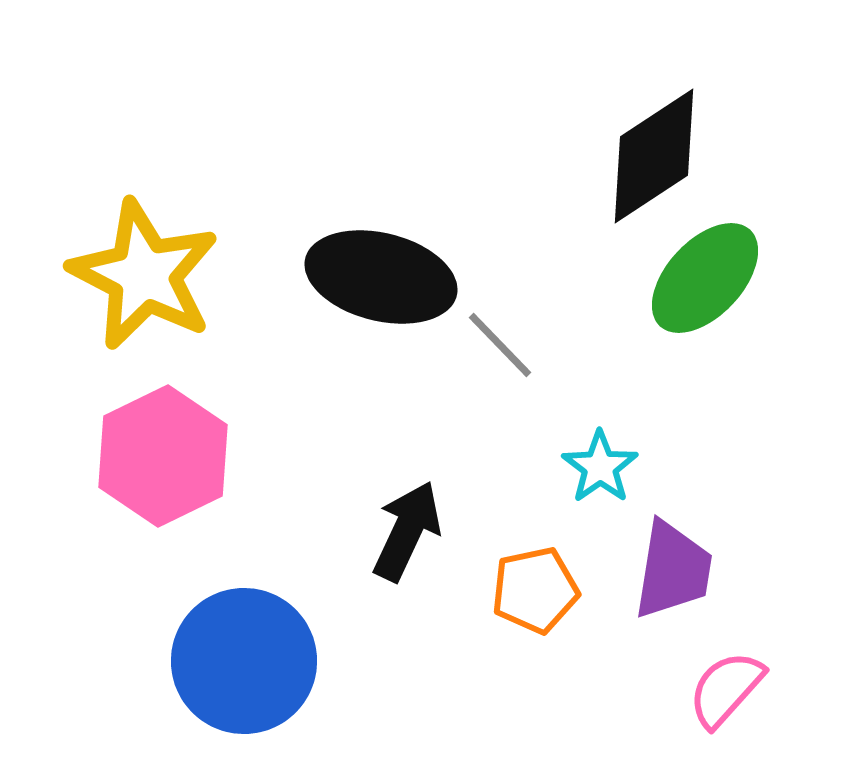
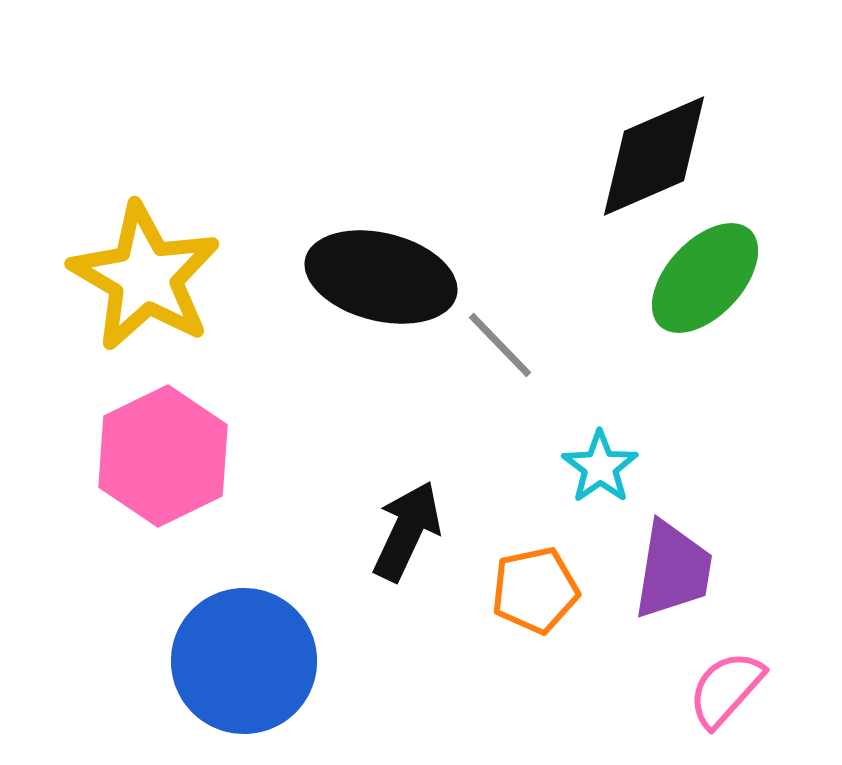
black diamond: rotated 10 degrees clockwise
yellow star: moved 1 px right, 2 px down; rotated 3 degrees clockwise
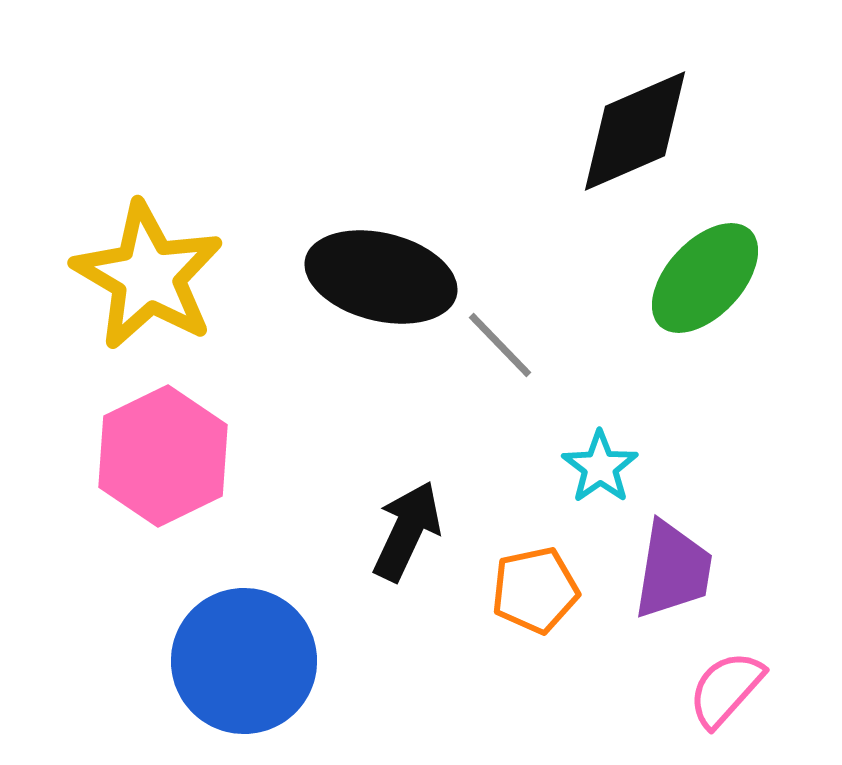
black diamond: moved 19 px left, 25 px up
yellow star: moved 3 px right, 1 px up
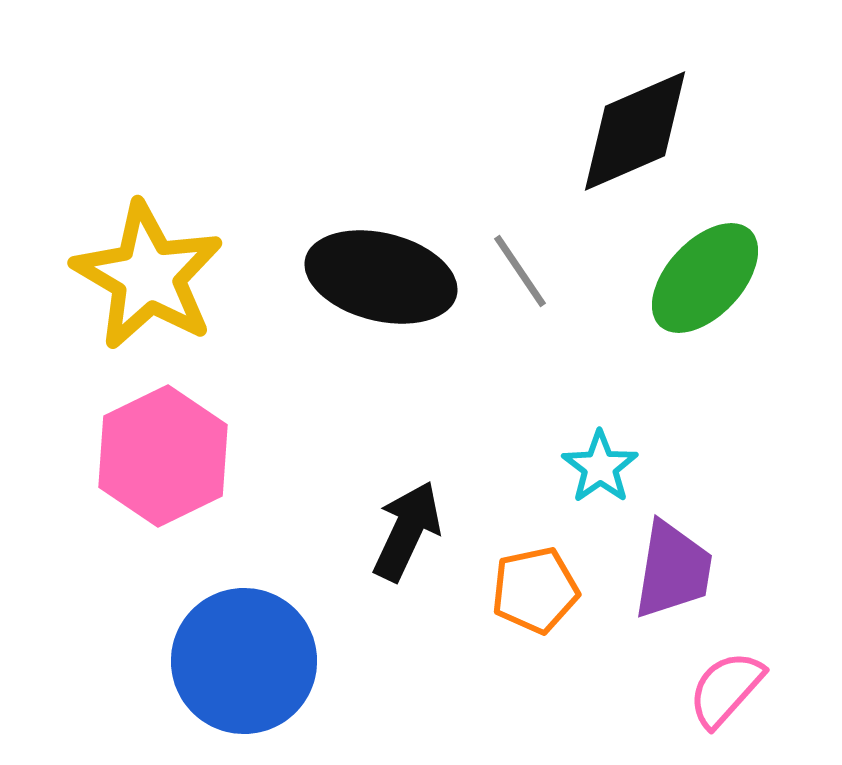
gray line: moved 20 px right, 74 px up; rotated 10 degrees clockwise
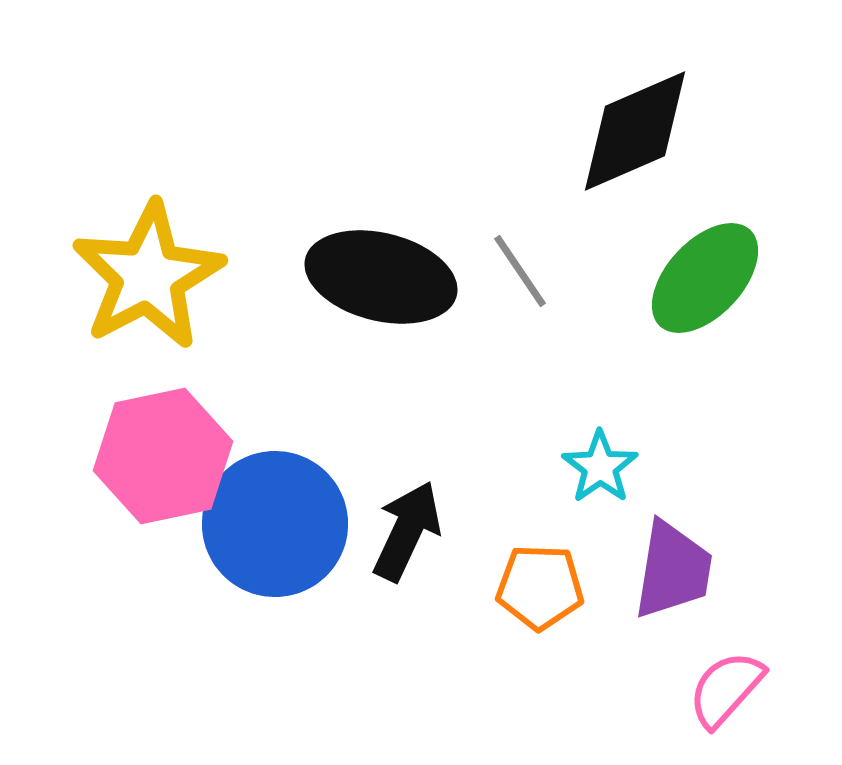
yellow star: rotated 14 degrees clockwise
pink hexagon: rotated 14 degrees clockwise
orange pentagon: moved 5 px right, 3 px up; rotated 14 degrees clockwise
blue circle: moved 31 px right, 137 px up
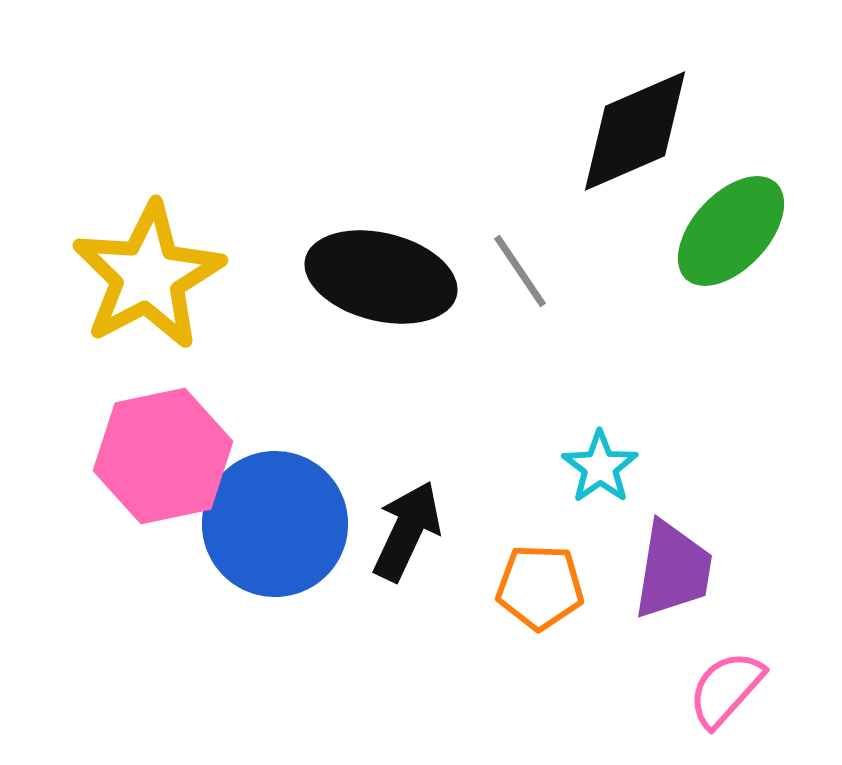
green ellipse: moved 26 px right, 47 px up
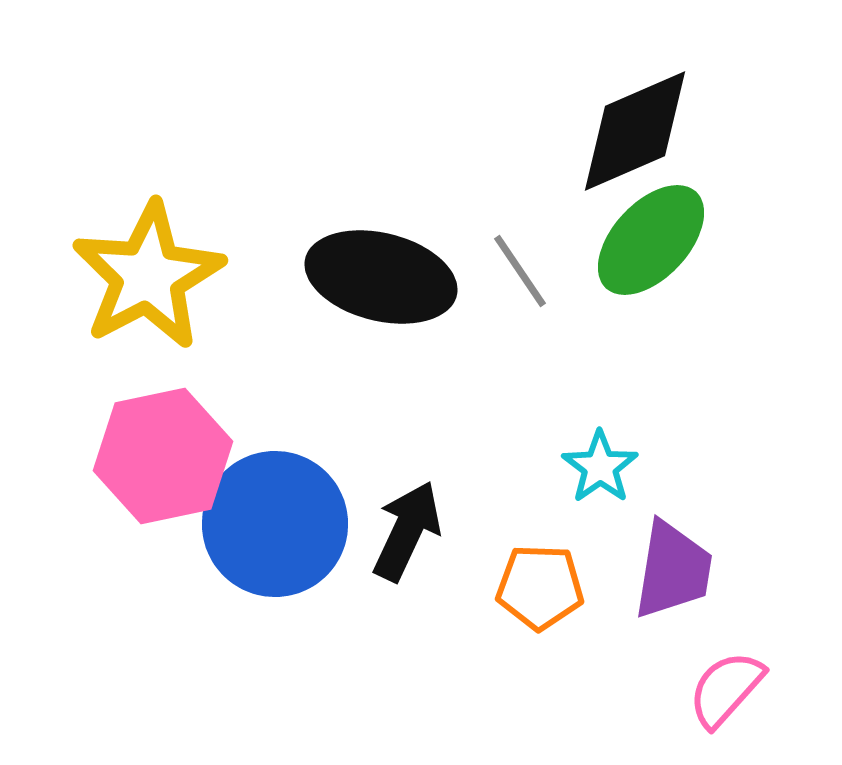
green ellipse: moved 80 px left, 9 px down
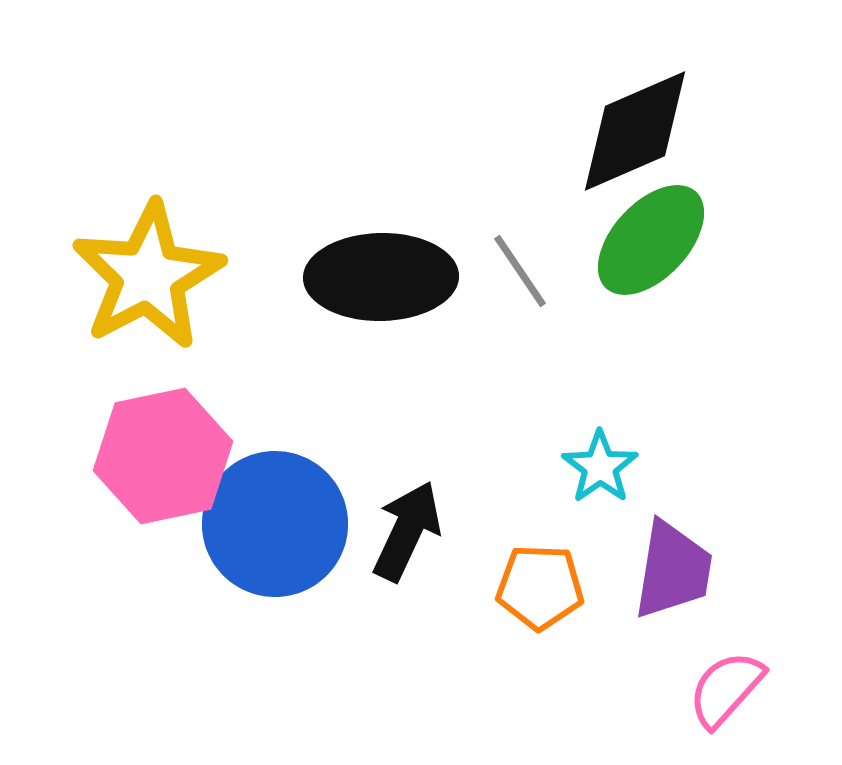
black ellipse: rotated 15 degrees counterclockwise
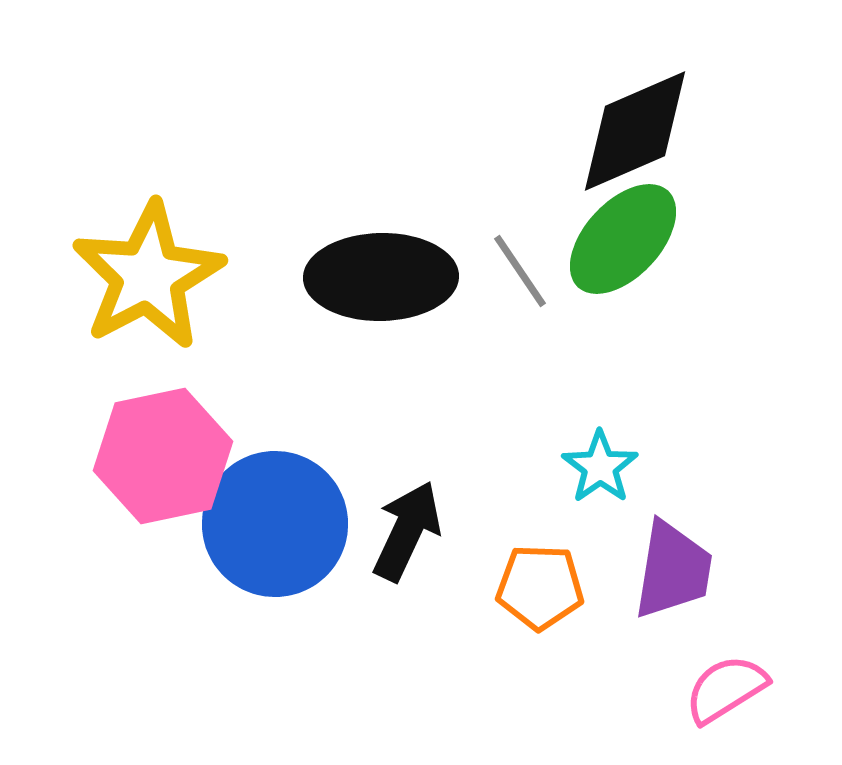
green ellipse: moved 28 px left, 1 px up
pink semicircle: rotated 16 degrees clockwise
